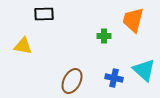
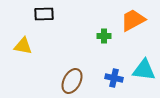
orange trapezoid: rotated 48 degrees clockwise
cyan triangle: rotated 35 degrees counterclockwise
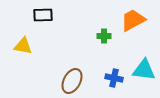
black rectangle: moved 1 px left, 1 px down
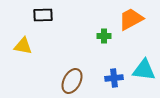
orange trapezoid: moved 2 px left, 1 px up
blue cross: rotated 18 degrees counterclockwise
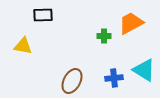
orange trapezoid: moved 4 px down
cyan triangle: rotated 25 degrees clockwise
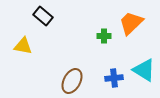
black rectangle: moved 1 px down; rotated 42 degrees clockwise
orange trapezoid: rotated 16 degrees counterclockwise
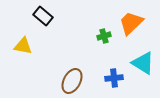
green cross: rotated 16 degrees counterclockwise
cyan triangle: moved 1 px left, 7 px up
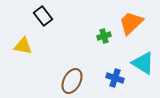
black rectangle: rotated 12 degrees clockwise
blue cross: moved 1 px right; rotated 24 degrees clockwise
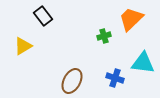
orange trapezoid: moved 4 px up
yellow triangle: rotated 42 degrees counterclockwise
cyan triangle: rotated 25 degrees counterclockwise
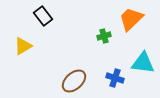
brown ellipse: moved 2 px right; rotated 20 degrees clockwise
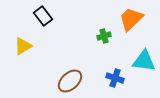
cyan triangle: moved 1 px right, 2 px up
brown ellipse: moved 4 px left
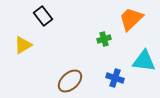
green cross: moved 3 px down
yellow triangle: moved 1 px up
